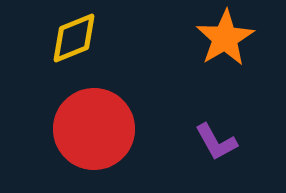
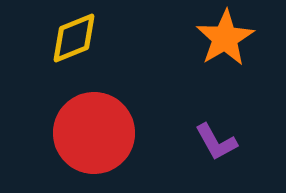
red circle: moved 4 px down
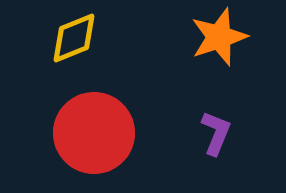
orange star: moved 6 px left, 1 px up; rotated 12 degrees clockwise
purple L-shape: moved 9 px up; rotated 129 degrees counterclockwise
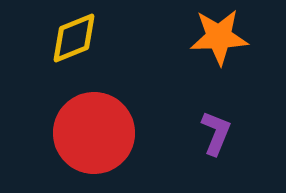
orange star: rotated 16 degrees clockwise
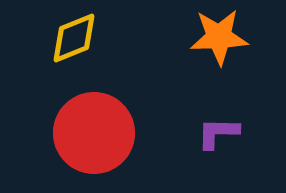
purple L-shape: moved 2 px right; rotated 111 degrees counterclockwise
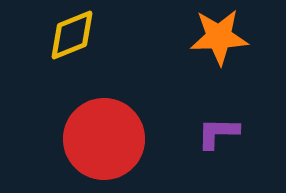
yellow diamond: moved 2 px left, 3 px up
red circle: moved 10 px right, 6 px down
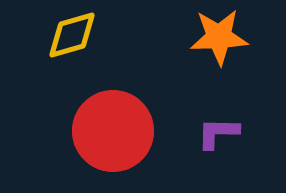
yellow diamond: rotated 6 degrees clockwise
red circle: moved 9 px right, 8 px up
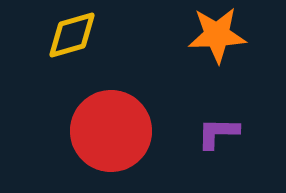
orange star: moved 2 px left, 2 px up
red circle: moved 2 px left
